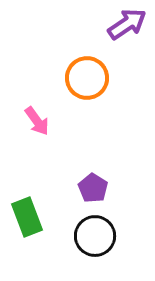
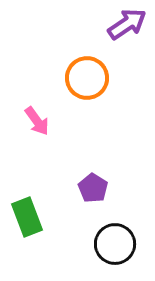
black circle: moved 20 px right, 8 px down
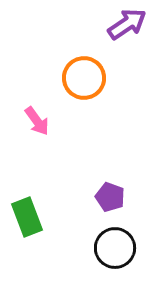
orange circle: moved 3 px left
purple pentagon: moved 17 px right, 9 px down; rotated 12 degrees counterclockwise
black circle: moved 4 px down
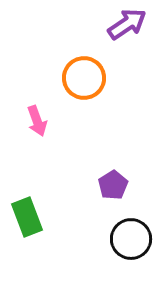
pink arrow: rotated 16 degrees clockwise
purple pentagon: moved 3 px right, 12 px up; rotated 20 degrees clockwise
black circle: moved 16 px right, 9 px up
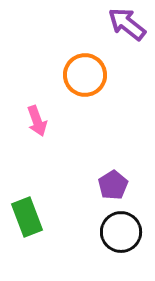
purple arrow: rotated 108 degrees counterclockwise
orange circle: moved 1 px right, 3 px up
black circle: moved 10 px left, 7 px up
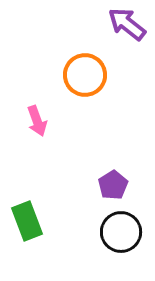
green rectangle: moved 4 px down
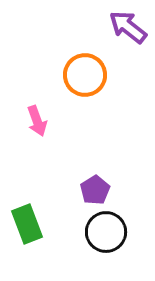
purple arrow: moved 1 px right, 3 px down
purple pentagon: moved 18 px left, 5 px down
green rectangle: moved 3 px down
black circle: moved 15 px left
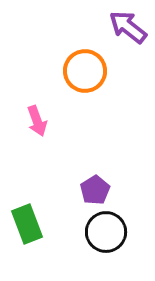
orange circle: moved 4 px up
